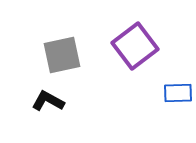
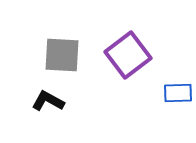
purple square: moved 7 px left, 9 px down
gray square: rotated 15 degrees clockwise
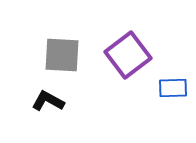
blue rectangle: moved 5 px left, 5 px up
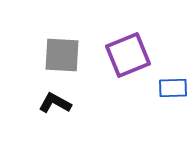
purple square: rotated 15 degrees clockwise
black L-shape: moved 7 px right, 2 px down
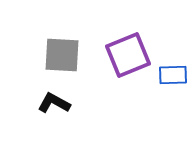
blue rectangle: moved 13 px up
black L-shape: moved 1 px left
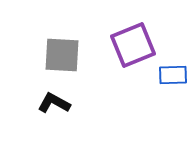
purple square: moved 5 px right, 10 px up
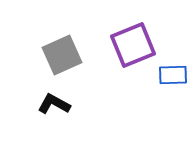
gray square: rotated 27 degrees counterclockwise
black L-shape: moved 1 px down
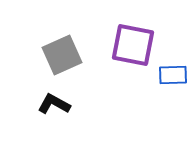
purple square: rotated 33 degrees clockwise
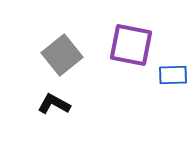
purple square: moved 2 px left
gray square: rotated 15 degrees counterclockwise
